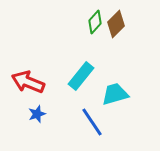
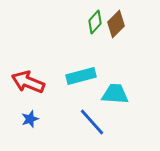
cyan rectangle: rotated 36 degrees clockwise
cyan trapezoid: rotated 20 degrees clockwise
blue star: moved 7 px left, 5 px down
blue line: rotated 8 degrees counterclockwise
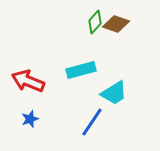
brown diamond: rotated 64 degrees clockwise
cyan rectangle: moved 6 px up
red arrow: moved 1 px up
cyan trapezoid: moved 1 px left, 1 px up; rotated 144 degrees clockwise
blue line: rotated 76 degrees clockwise
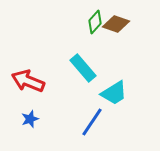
cyan rectangle: moved 2 px right, 2 px up; rotated 64 degrees clockwise
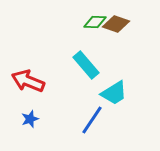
green diamond: rotated 50 degrees clockwise
cyan rectangle: moved 3 px right, 3 px up
blue line: moved 2 px up
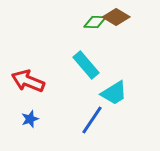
brown diamond: moved 7 px up; rotated 12 degrees clockwise
